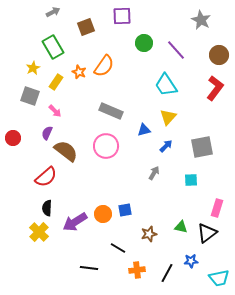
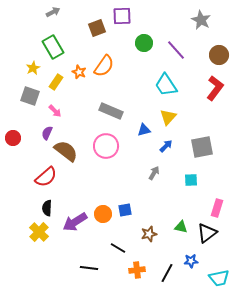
brown square at (86, 27): moved 11 px right, 1 px down
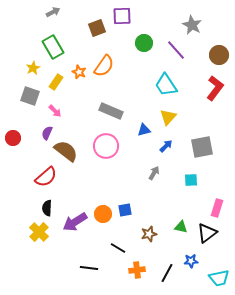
gray star at (201, 20): moved 9 px left, 5 px down
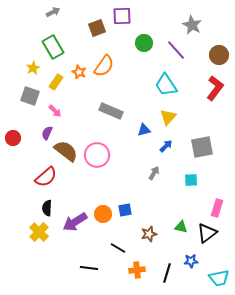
pink circle at (106, 146): moved 9 px left, 9 px down
black line at (167, 273): rotated 12 degrees counterclockwise
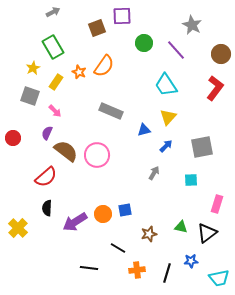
brown circle at (219, 55): moved 2 px right, 1 px up
pink rectangle at (217, 208): moved 4 px up
yellow cross at (39, 232): moved 21 px left, 4 px up
